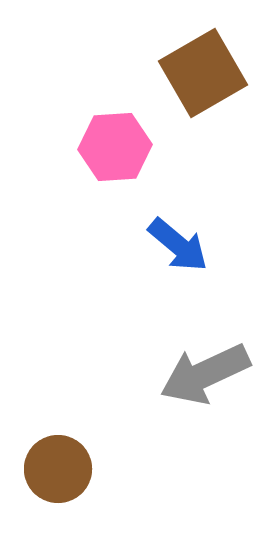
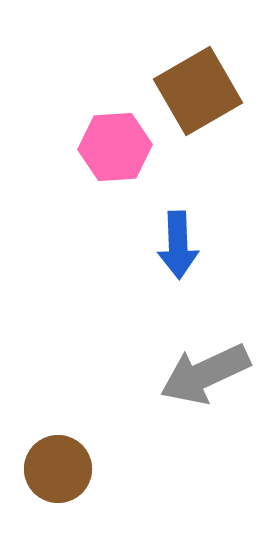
brown square: moved 5 px left, 18 px down
blue arrow: rotated 48 degrees clockwise
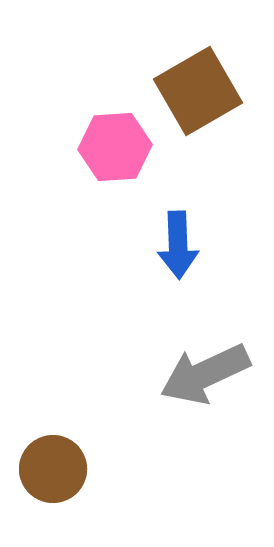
brown circle: moved 5 px left
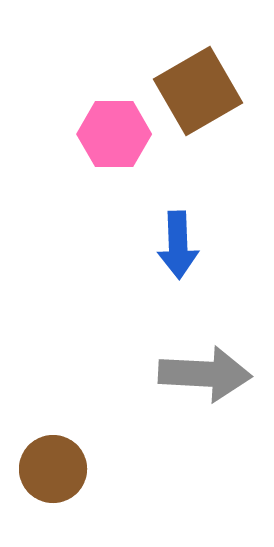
pink hexagon: moved 1 px left, 13 px up; rotated 4 degrees clockwise
gray arrow: rotated 152 degrees counterclockwise
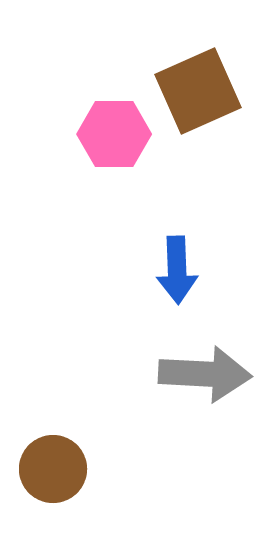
brown square: rotated 6 degrees clockwise
blue arrow: moved 1 px left, 25 px down
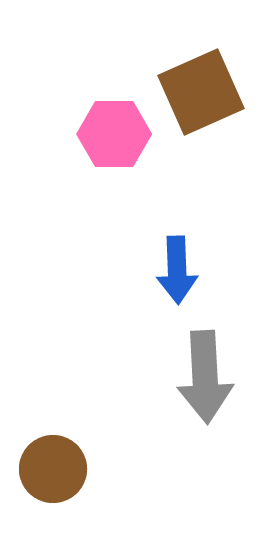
brown square: moved 3 px right, 1 px down
gray arrow: moved 3 px down; rotated 84 degrees clockwise
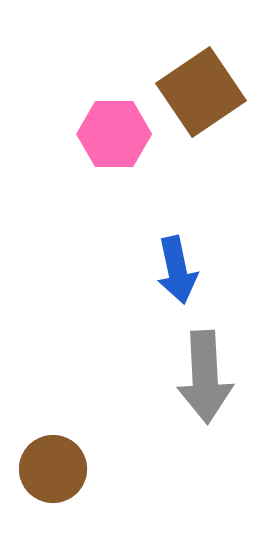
brown square: rotated 10 degrees counterclockwise
blue arrow: rotated 10 degrees counterclockwise
